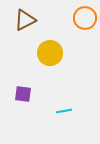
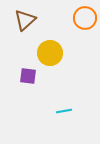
brown triangle: rotated 15 degrees counterclockwise
purple square: moved 5 px right, 18 px up
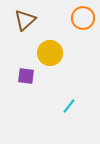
orange circle: moved 2 px left
purple square: moved 2 px left
cyan line: moved 5 px right, 5 px up; rotated 42 degrees counterclockwise
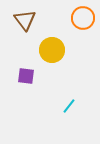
brown triangle: rotated 25 degrees counterclockwise
yellow circle: moved 2 px right, 3 px up
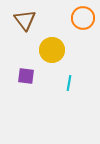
cyan line: moved 23 px up; rotated 28 degrees counterclockwise
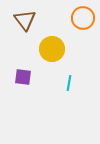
yellow circle: moved 1 px up
purple square: moved 3 px left, 1 px down
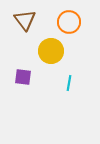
orange circle: moved 14 px left, 4 px down
yellow circle: moved 1 px left, 2 px down
